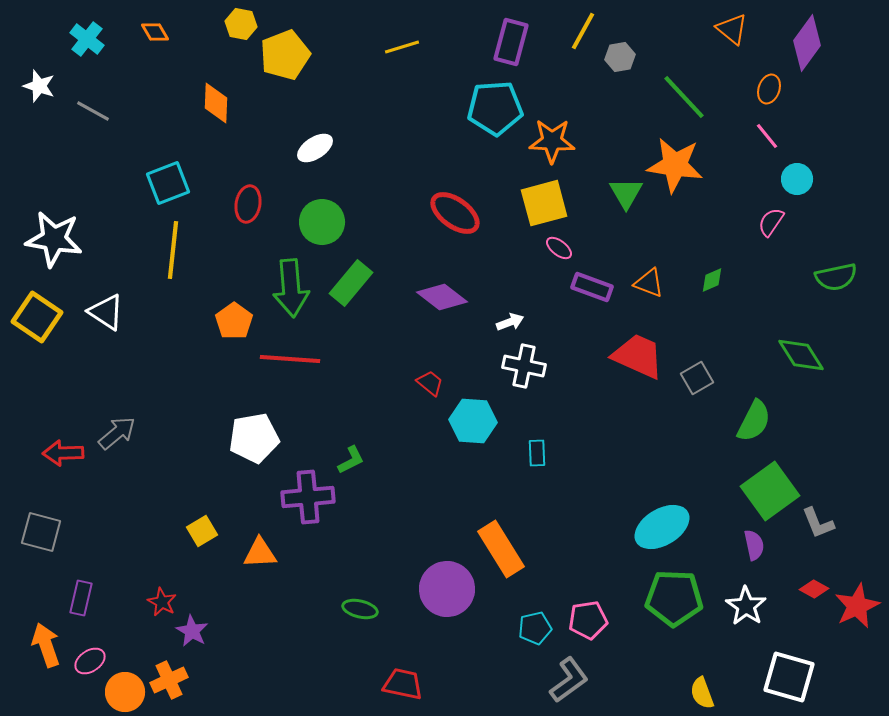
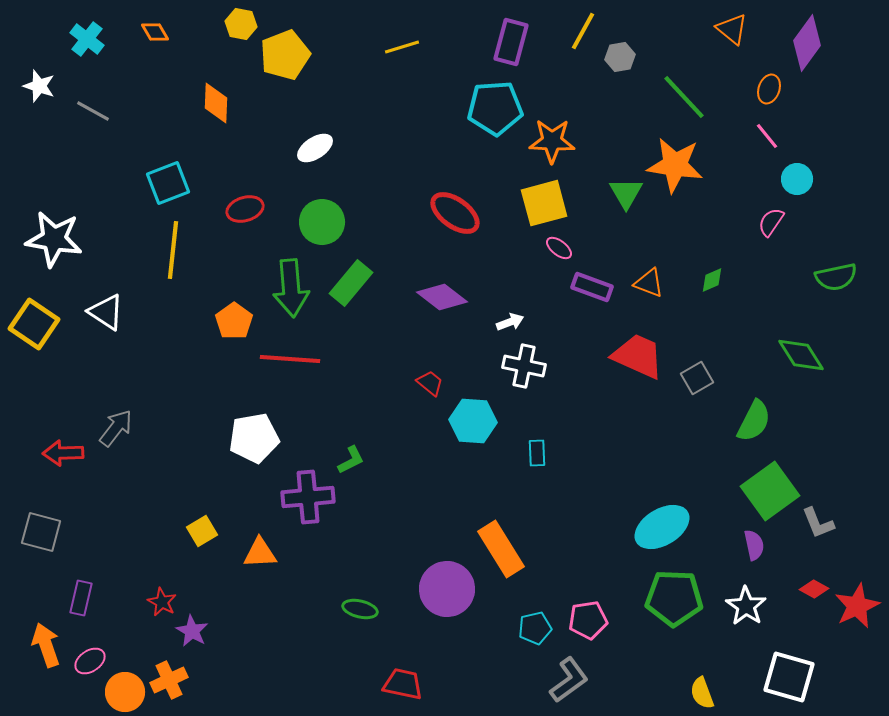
red ellipse at (248, 204): moved 3 px left, 5 px down; rotated 63 degrees clockwise
yellow square at (37, 317): moved 3 px left, 7 px down
gray arrow at (117, 433): moved 1 px left, 5 px up; rotated 12 degrees counterclockwise
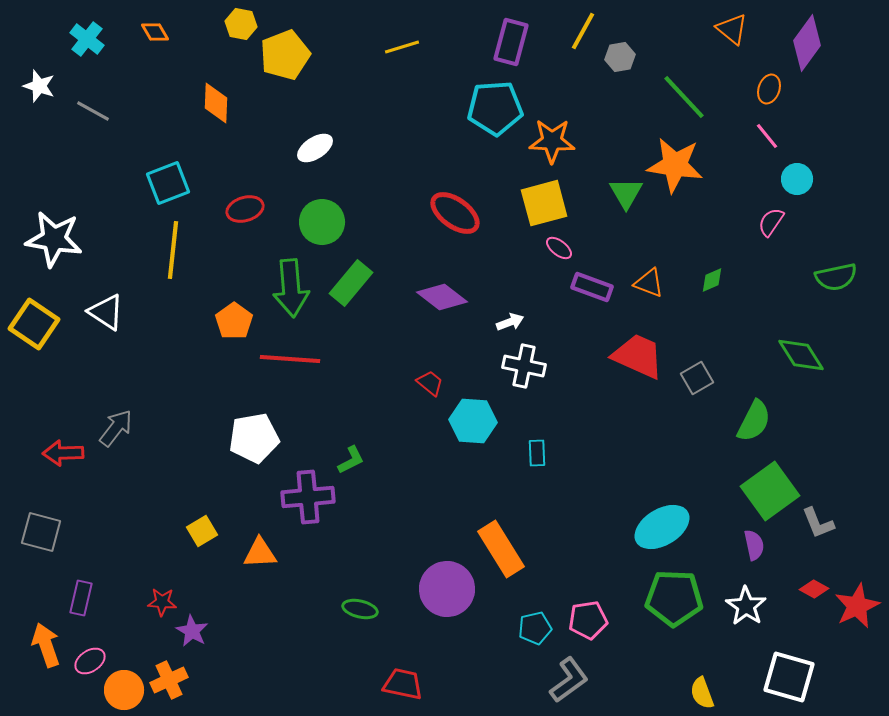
red star at (162, 602): rotated 24 degrees counterclockwise
orange circle at (125, 692): moved 1 px left, 2 px up
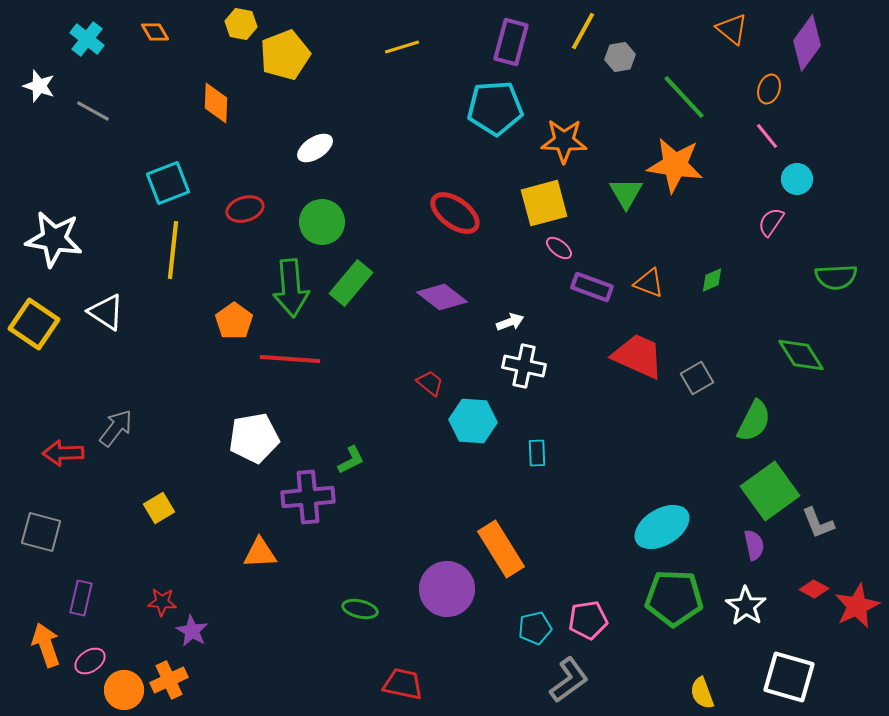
orange star at (552, 141): moved 12 px right
green semicircle at (836, 277): rotated 9 degrees clockwise
yellow square at (202, 531): moved 43 px left, 23 px up
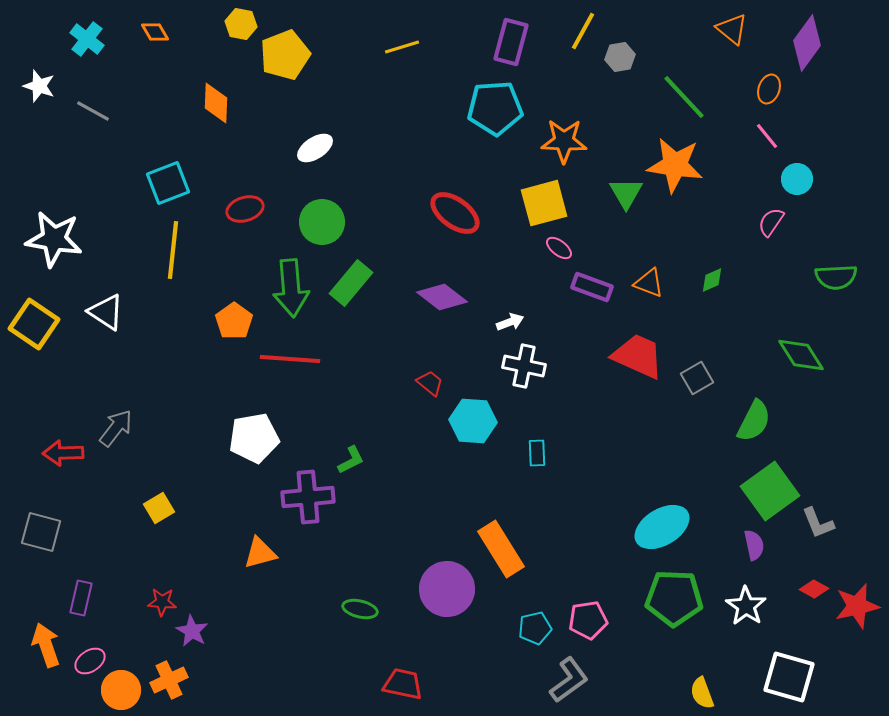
orange triangle at (260, 553): rotated 12 degrees counterclockwise
red star at (857, 606): rotated 12 degrees clockwise
orange circle at (124, 690): moved 3 px left
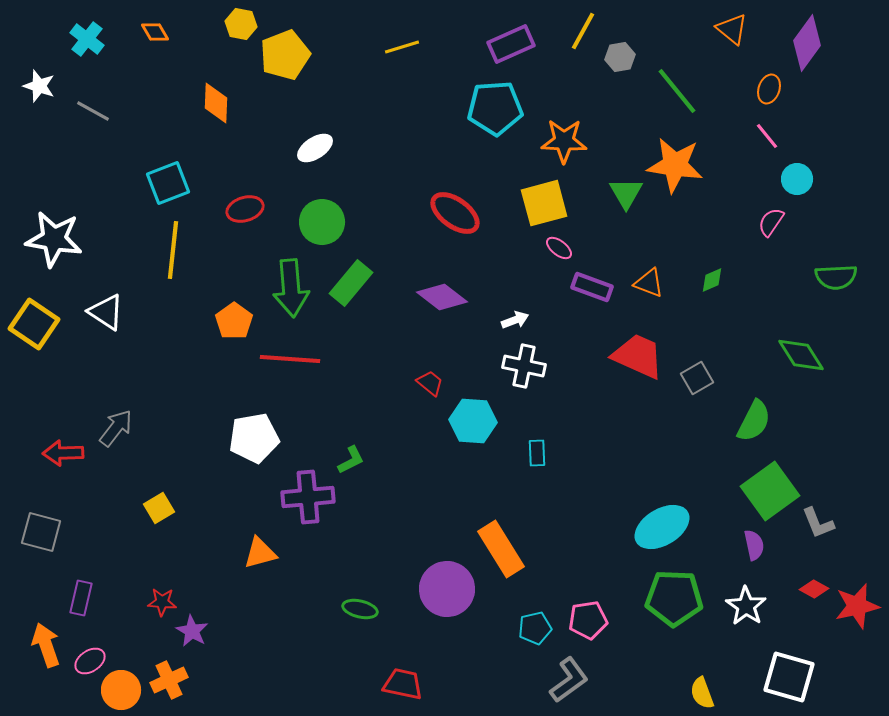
purple rectangle at (511, 42): moved 2 px down; rotated 51 degrees clockwise
green line at (684, 97): moved 7 px left, 6 px up; rotated 4 degrees clockwise
white arrow at (510, 322): moved 5 px right, 2 px up
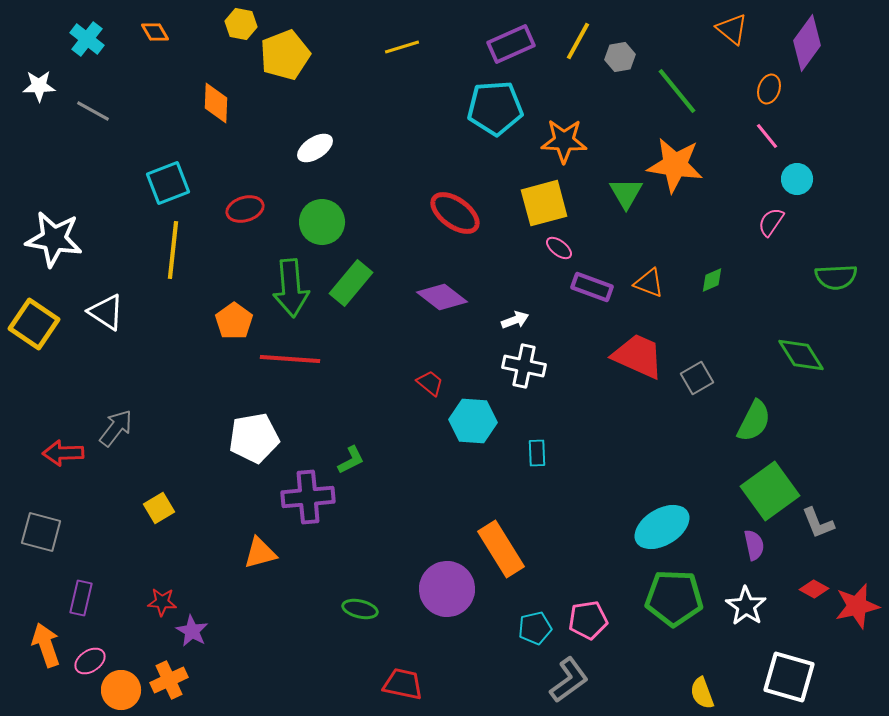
yellow line at (583, 31): moved 5 px left, 10 px down
white star at (39, 86): rotated 20 degrees counterclockwise
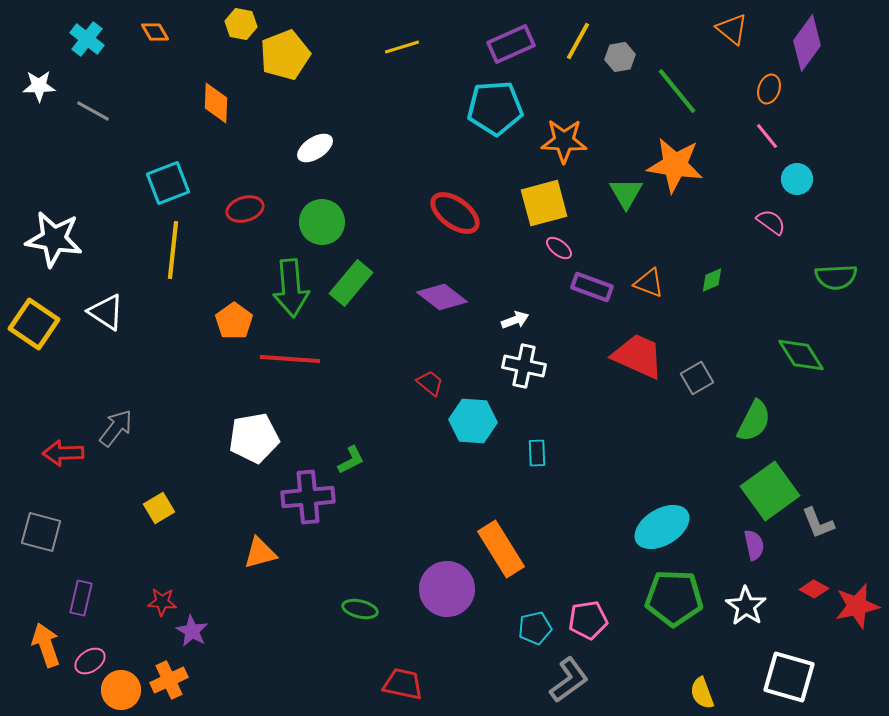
pink semicircle at (771, 222): rotated 92 degrees clockwise
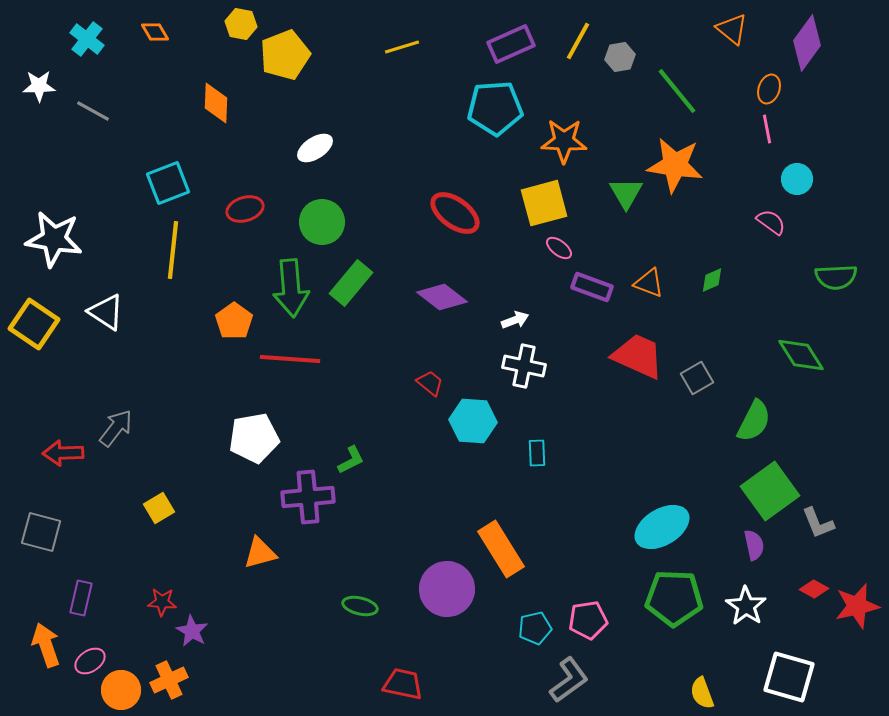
pink line at (767, 136): moved 7 px up; rotated 28 degrees clockwise
green ellipse at (360, 609): moved 3 px up
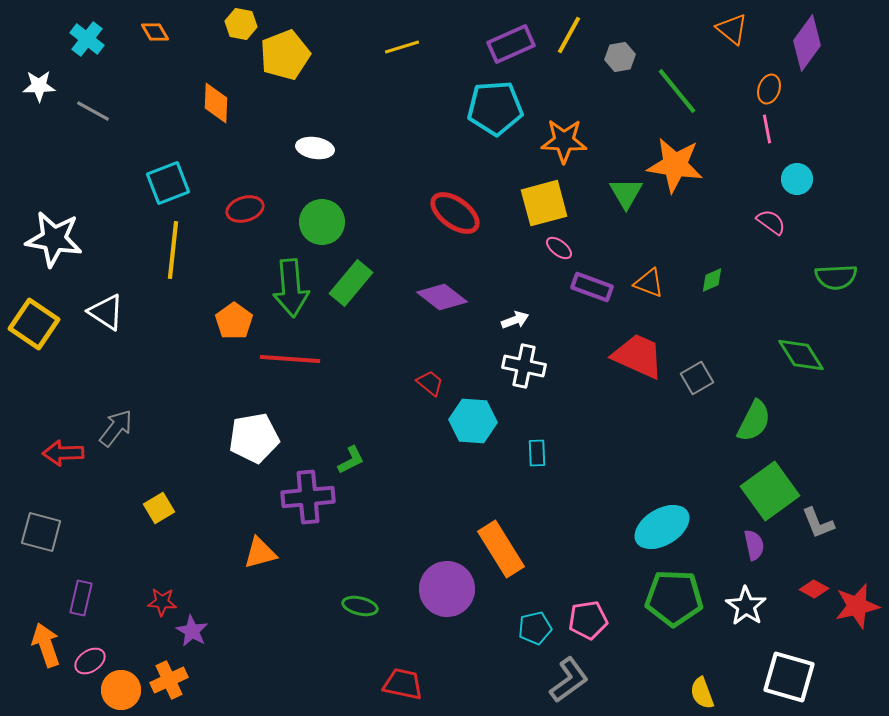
yellow line at (578, 41): moved 9 px left, 6 px up
white ellipse at (315, 148): rotated 42 degrees clockwise
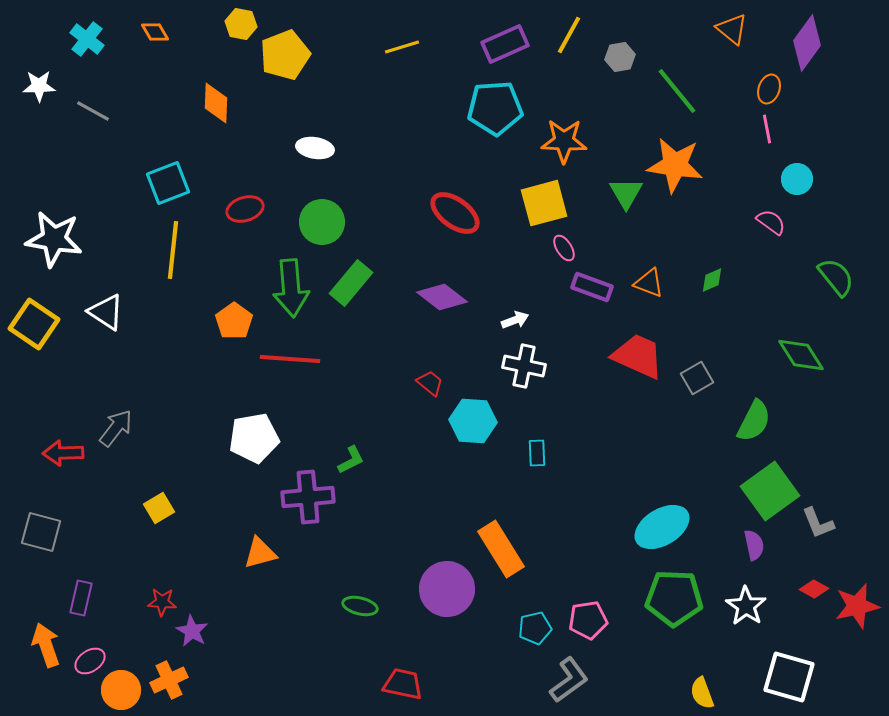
purple rectangle at (511, 44): moved 6 px left
pink ellipse at (559, 248): moved 5 px right; rotated 20 degrees clockwise
green semicircle at (836, 277): rotated 126 degrees counterclockwise
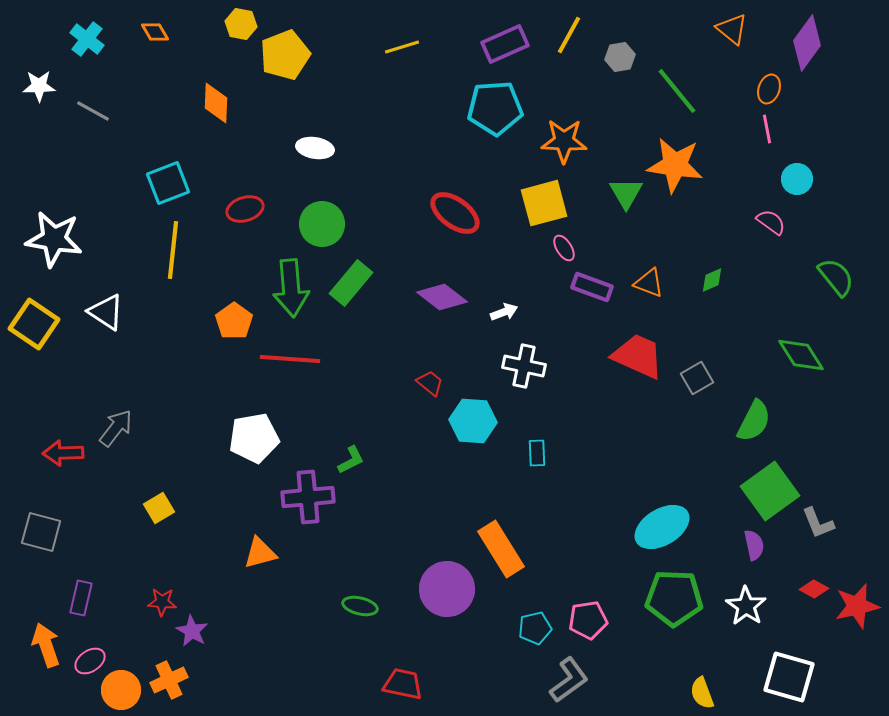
green circle at (322, 222): moved 2 px down
white arrow at (515, 320): moved 11 px left, 8 px up
